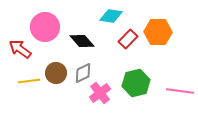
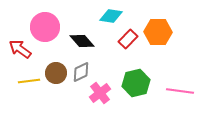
gray diamond: moved 2 px left, 1 px up
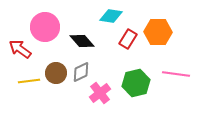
red rectangle: rotated 12 degrees counterclockwise
pink line: moved 4 px left, 17 px up
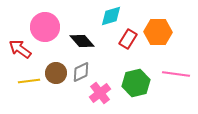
cyan diamond: rotated 25 degrees counterclockwise
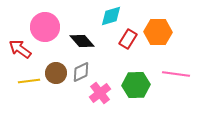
green hexagon: moved 2 px down; rotated 12 degrees clockwise
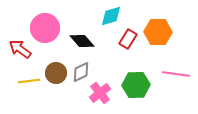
pink circle: moved 1 px down
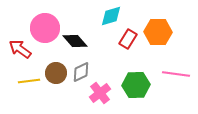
black diamond: moved 7 px left
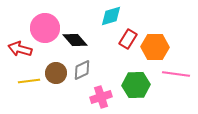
orange hexagon: moved 3 px left, 15 px down
black diamond: moved 1 px up
red arrow: rotated 20 degrees counterclockwise
gray diamond: moved 1 px right, 2 px up
pink cross: moved 1 px right, 4 px down; rotated 20 degrees clockwise
